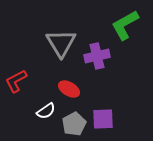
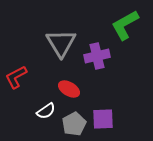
red L-shape: moved 4 px up
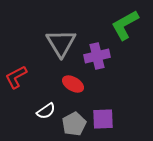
red ellipse: moved 4 px right, 5 px up
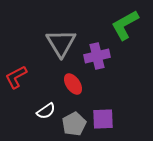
red ellipse: rotated 25 degrees clockwise
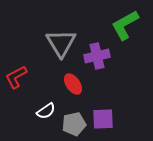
gray pentagon: rotated 15 degrees clockwise
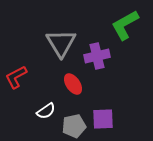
gray pentagon: moved 2 px down
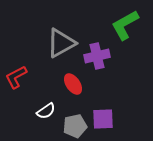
gray triangle: rotated 32 degrees clockwise
gray pentagon: moved 1 px right
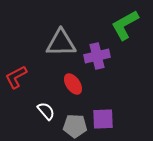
gray triangle: rotated 28 degrees clockwise
white semicircle: rotated 96 degrees counterclockwise
gray pentagon: rotated 15 degrees clockwise
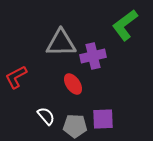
green L-shape: rotated 8 degrees counterclockwise
purple cross: moved 4 px left
white semicircle: moved 5 px down
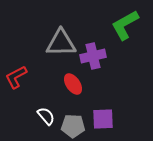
green L-shape: rotated 8 degrees clockwise
gray pentagon: moved 2 px left
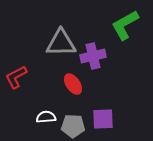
white semicircle: moved 1 px down; rotated 54 degrees counterclockwise
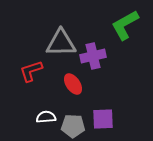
red L-shape: moved 15 px right, 6 px up; rotated 10 degrees clockwise
